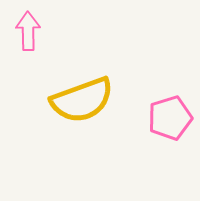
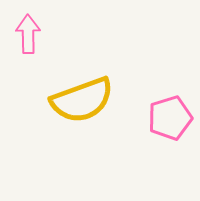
pink arrow: moved 3 px down
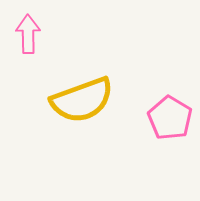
pink pentagon: rotated 24 degrees counterclockwise
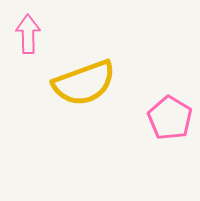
yellow semicircle: moved 2 px right, 17 px up
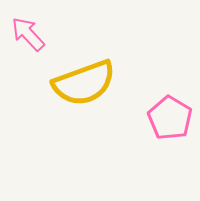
pink arrow: rotated 42 degrees counterclockwise
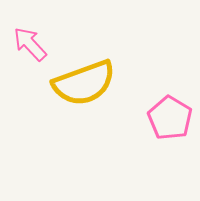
pink arrow: moved 2 px right, 10 px down
